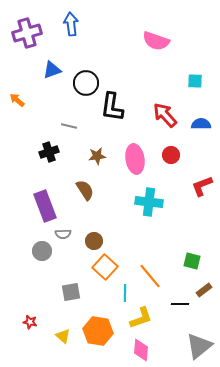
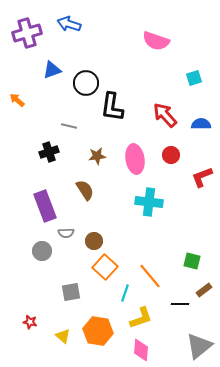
blue arrow: moved 2 px left; rotated 65 degrees counterclockwise
cyan square: moved 1 px left, 3 px up; rotated 21 degrees counterclockwise
red L-shape: moved 9 px up
gray semicircle: moved 3 px right, 1 px up
cyan line: rotated 18 degrees clockwise
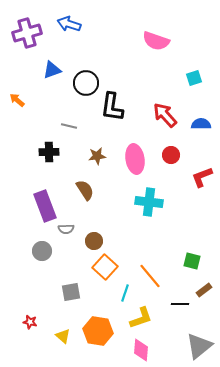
black cross: rotated 18 degrees clockwise
gray semicircle: moved 4 px up
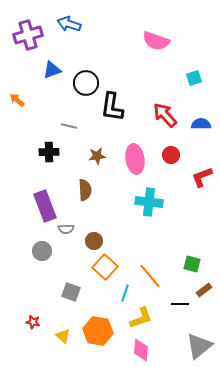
purple cross: moved 1 px right, 2 px down
brown semicircle: rotated 30 degrees clockwise
green square: moved 3 px down
gray square: rotated 30 degrees clockwise
red star: moved 3 px right
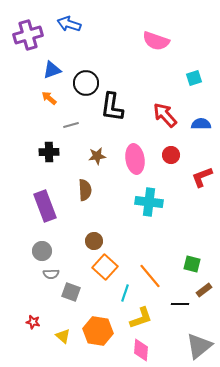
orange arrow: moved 32 px right, 2 px up
gray line: moved 2 px right, 1 px up; rotated 28 degrees counterclockwise
gray semicircle: moved 15 px left, 45 px down
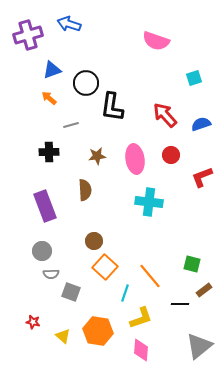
blue semicircle: rotated 18 degrees counterclockwise
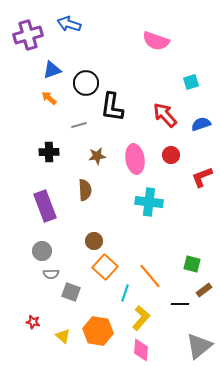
cyan square: moved 3 px left, 4 px down
gray line: moved 8 px right
yellow L-shape: rotated 30 degrees counterclockwise
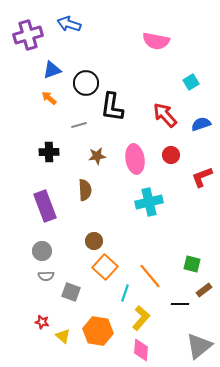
pink semicircle: rotated 8 degrees counterclockwise
cyan square: rotated 14 degrees counterclockwise
cyan cross: rotated 20 degrees counterclockwise
gray semicircle: moved 5 px left, 2 px down
red star: moved 9 px right
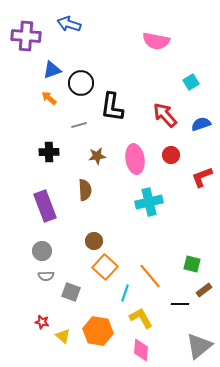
purple cross: moved 2 px left, 1 px down; rotated 20 degrees clockwise
black circle: moved 5 px left
yellow L-shape: rotated 70 degrees counterclockwise
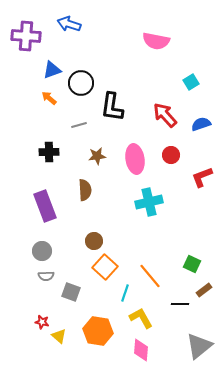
green square: rotated 12 degrees clockwise
yellow triangle: moved 4 px left
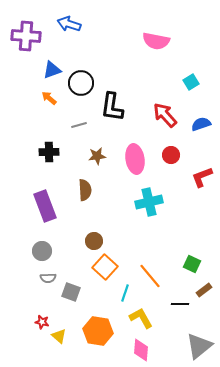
gray semicircle: moved 2 px right, 2 px down
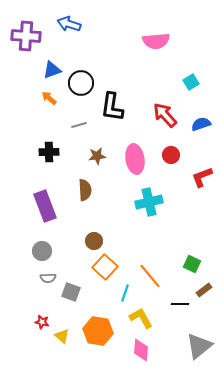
pink semicircle: rotated 16 degrees counterclockwise
yellow triangle: moved 3 px right
